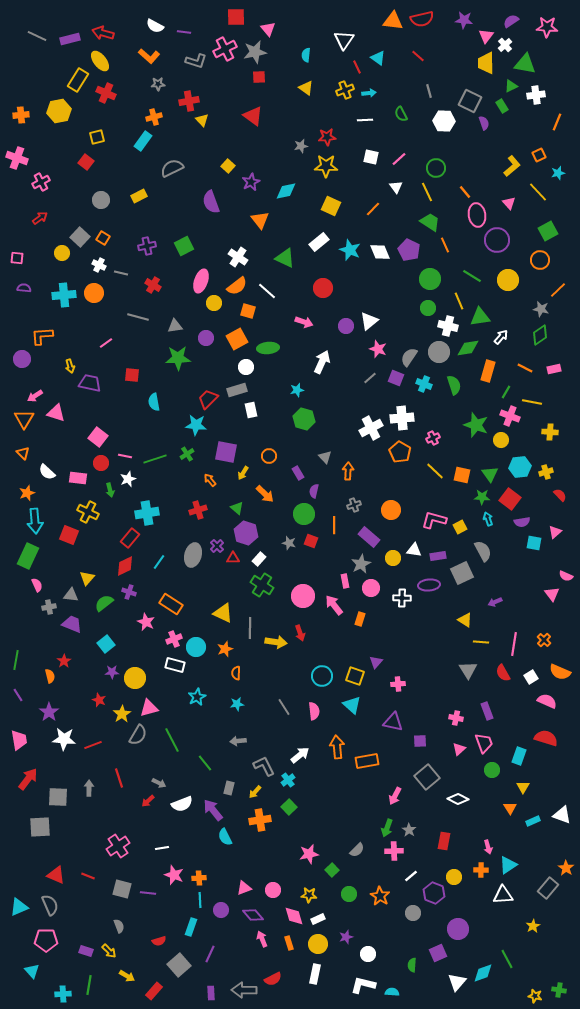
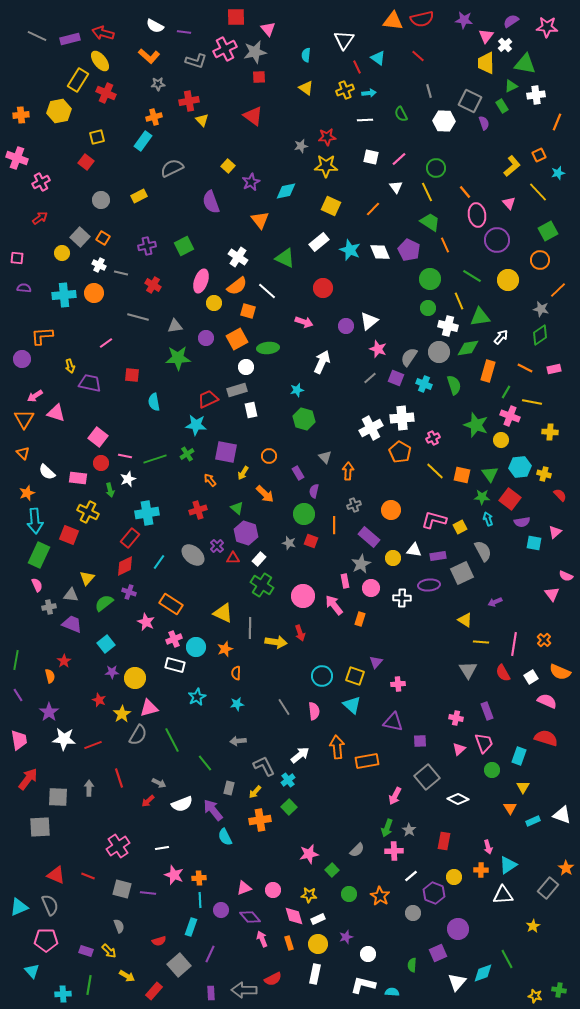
red trapezoid at (208, 399): rotated 20 degrees clockwise
yellow cross at (546, 472): moved 2 px left, 2 px down; rotated 32 degrees clockwise
gray ellipse at (193, 555): rotated 65 degrees counterclockwise
green rectangle at (28, 556): moved 11 px right, 1 px up
purple diamond at (253, 915): moved 3 px left, 2 px down
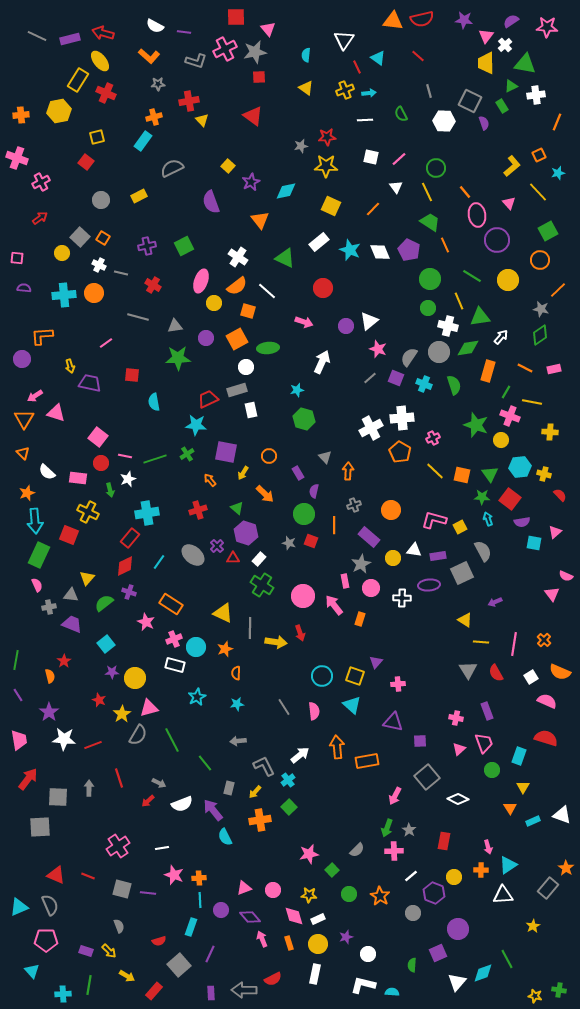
red semicircle at (503, 673): moved 7 px left
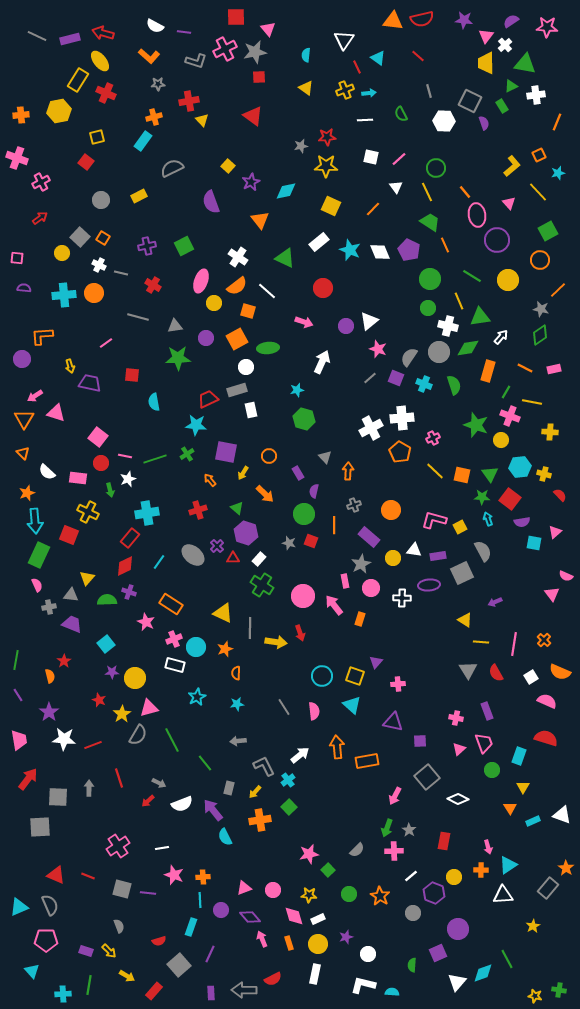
green semicircle at (104, 603): moved 3 px right, 3 px up; rotated 36 degrees clockwise
green square at (332, 870): moved 4 px left
orange cross at (199, 878): moved 4 px right, 1 px up
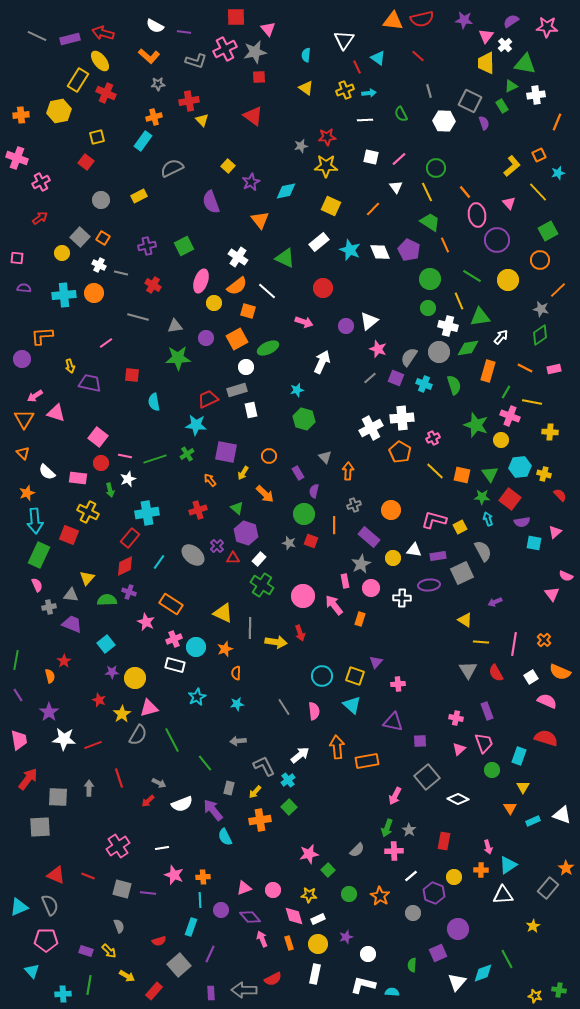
green ellipse at (268, 348): rotated 20 degrees counterclockwise
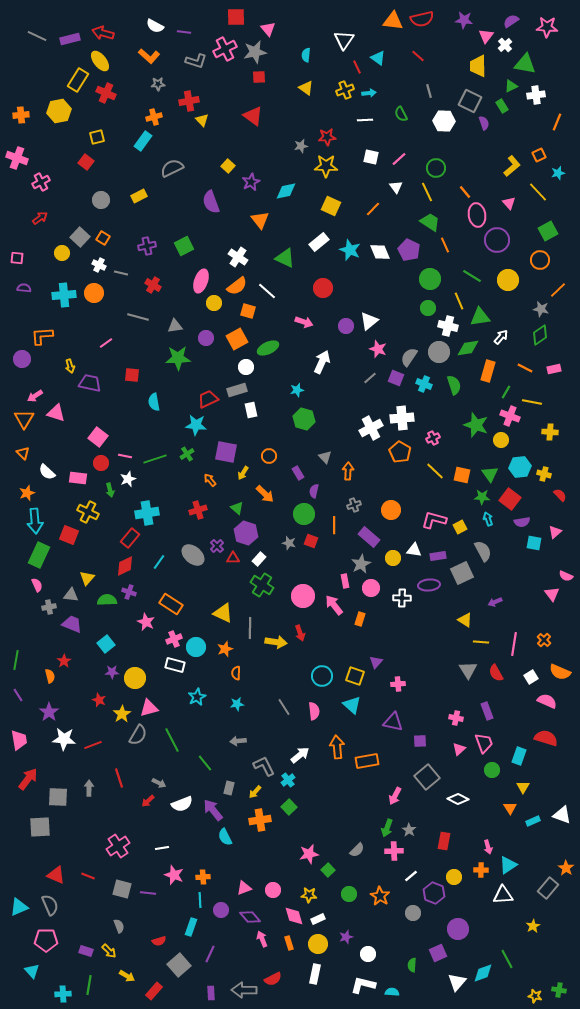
yellow trapezoid at (486, 63): moved 8 px left, 3 px down
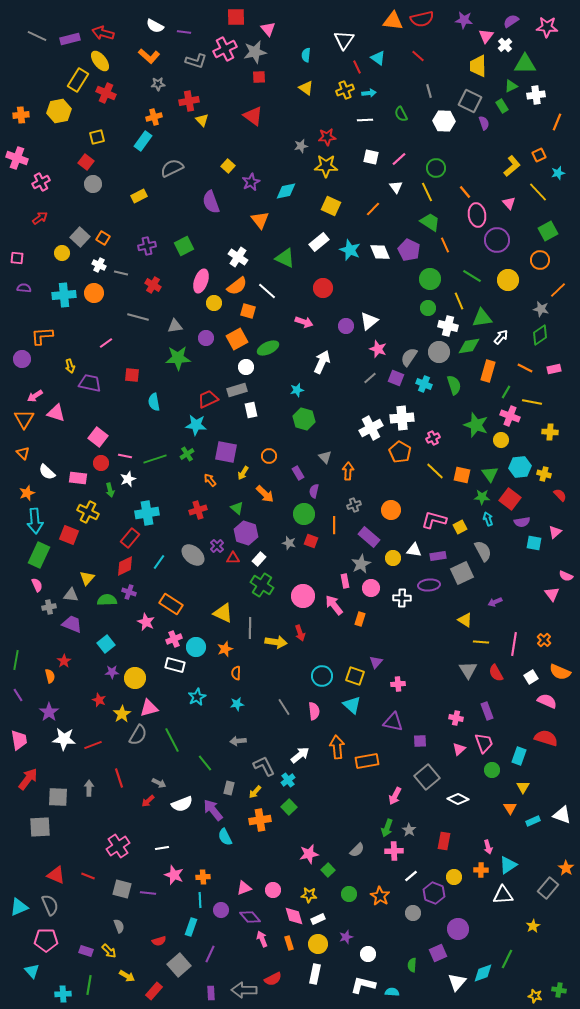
green triangle at (525, 64): rotated 10 degrees counterclockwise
gray circle at (101, 200): moved 8 px left, 16 px up
green triangle at (480, 317): moved 2 px right, 1 px down
green diamond at (468, 348): moved 1 px right, 2 px up
green line at (507, 959): rotated 54 degrees clockwise
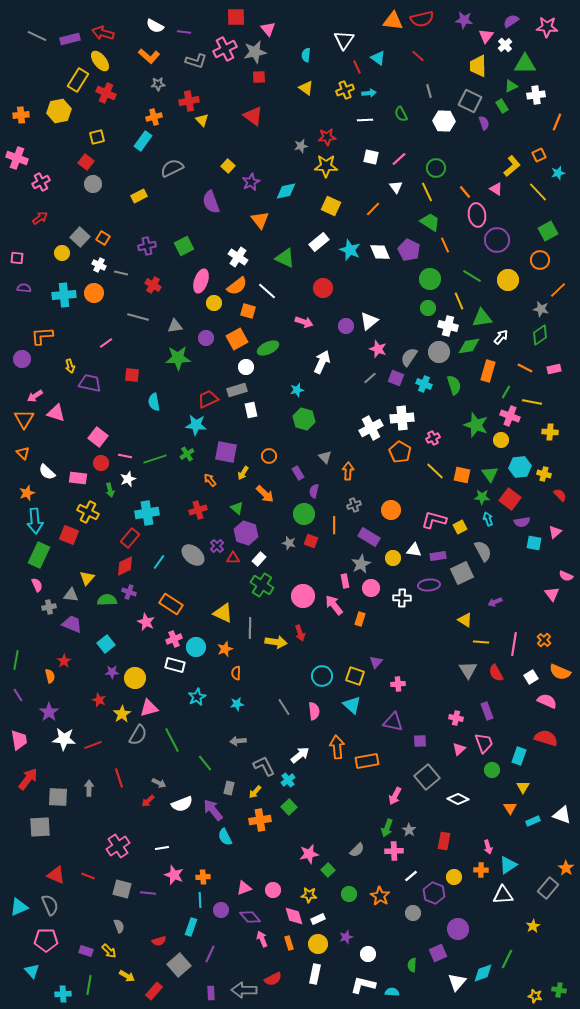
pink triangle at (509, 203): moved 13 px left, 14 px up; rotated 16 degrees counterclockwise
purple rectangle at (369, 537): rotated 10 degrees counterclockwise
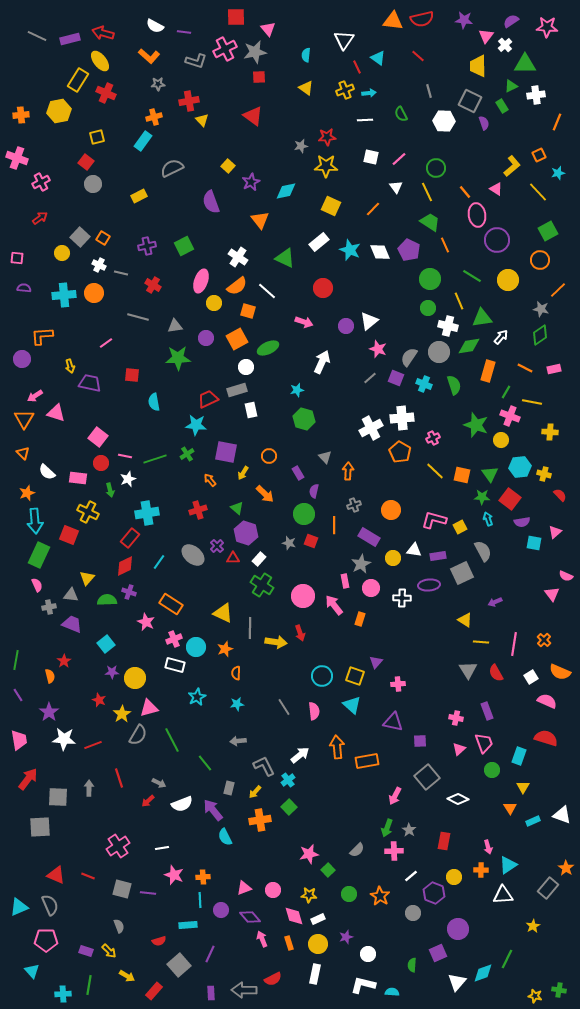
cyan rectangle at (191, 927): moved 3 px left, 2 px up; rotated 66 degrees clockwise
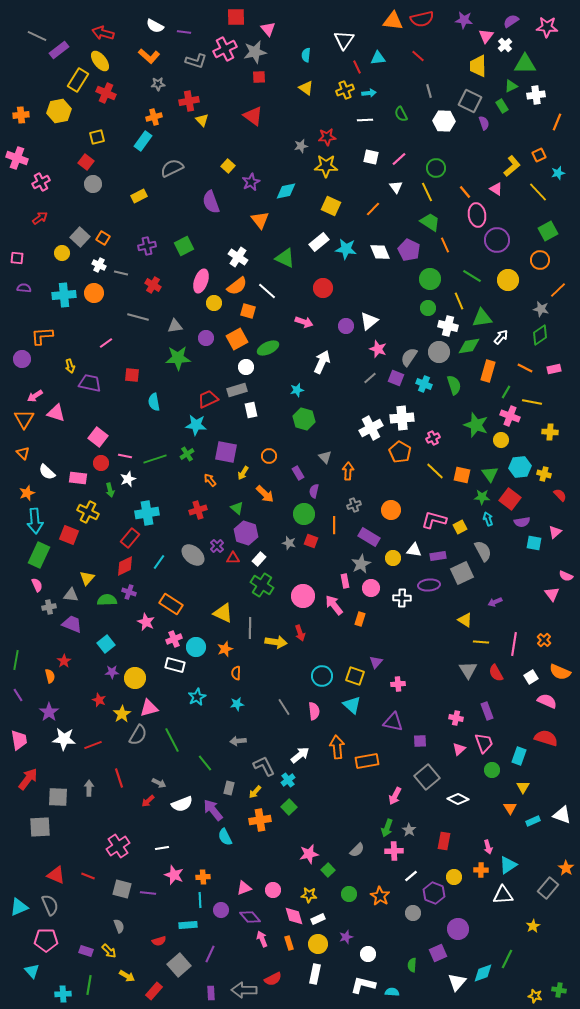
purple rectangle at (70, 39): moved 11 px left, 11 px down; rotated 24 degrees counterclockwise
cyan triangle at (378, 58): rotated 42 degrees counterclockwise
cyan star at (350, 250): moved 4 px left, 1 px up; rotated 15 degrees counterclockwise
